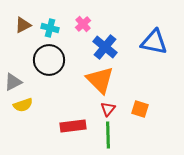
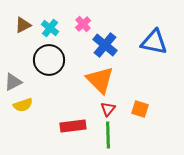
cyan cross: rotated 24 degrees clockwise
blue cross: moved 2 px up
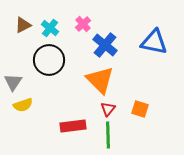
gray triangle: rotated 30 degrees counterclockwise
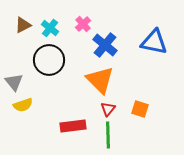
gray triangle: moved 1 px right; rotated 12 degrees counterclockwise
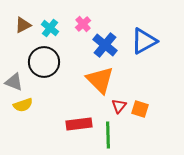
blue triangle: moved 10 px left, 1 px up; rotated 40 degrees counterclockwise
black circle: moved 5 px left, 2 px down
gray triangle: rotated 30 degrees counterclockwise
red triangle: moved 11 px right, 3 px up
red rectangle: moved 6 px right, 2 px up
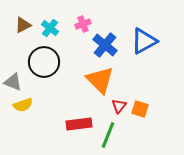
pink cross: rotated 21 degrees clockwise
gray triangle: moved 1 px left
green line: rotated 24 degrees clockwise
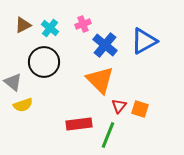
gray triangle: rotated 18 degrees clockwise
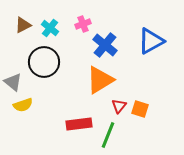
blue triangle: moved 7 px right
orange triangle: rotated 44 degrees clockwise
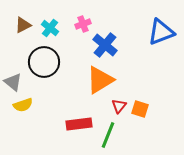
blue triangle: moved 10 px right, 9 px up; rotated 8 degrees clockwise
